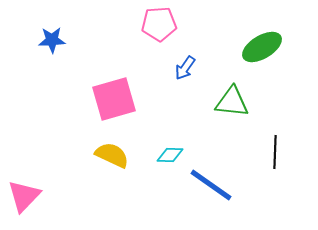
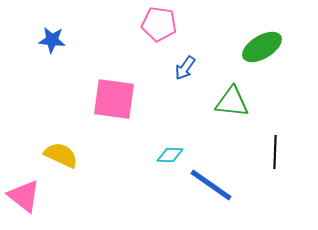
pink pentagon: rotated 12 degrees clockwise
blue star: rotated 8 degrees clockwise
pink square: rotated 24 degrees clockwise
yellow semicircle: moved 51 px left
pink triangle: rotated 36 degrees counterclockwise
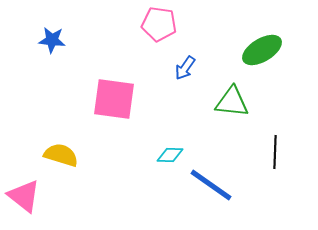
green ellipse: moved 3 px down
yellow semicircle: rotated 8 degrees counterclockwise
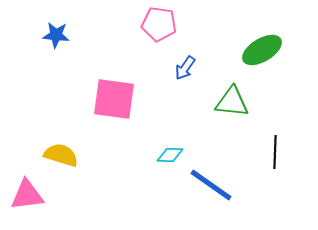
blue star: moved 4 px right, 5 px up
pink triangle: moved 3 px right, 1 px up; rotated 45 degrees counterclockwise
